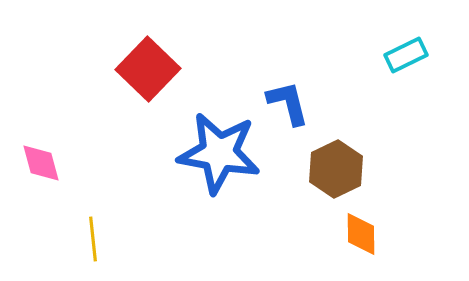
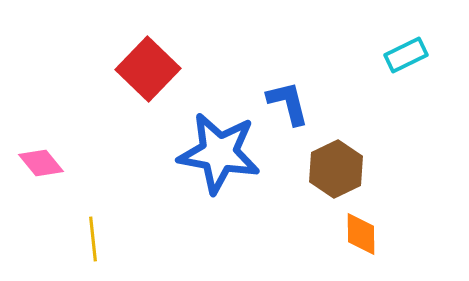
pink diamond: rotated 24 degrees counterclockwise
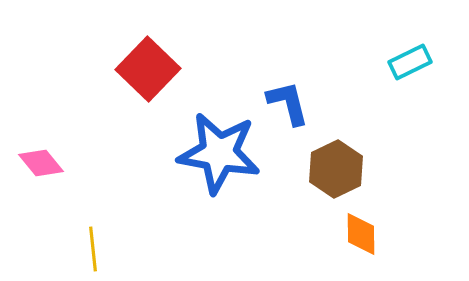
cyan rectangle: moved 4 px right, 7 px down
yellow line: moved 10 px down
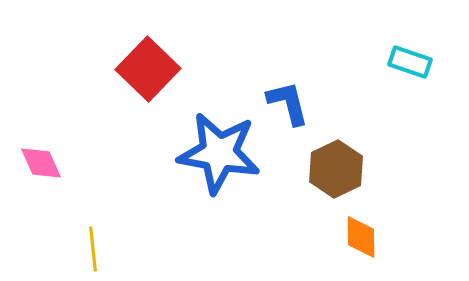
cyan rectangle: rotated 45 degrees clockwise
pink diamond: rotated 15 degrees clockwise
orange diamond: moved 3 px down
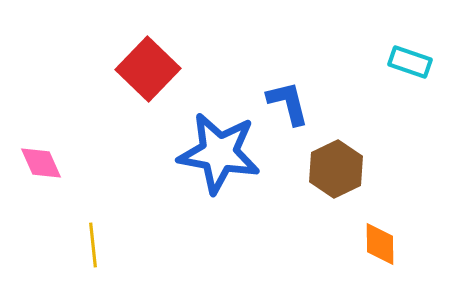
orange diamond: moved 19 px right, 7 px down
yellow line: moved 4 px up
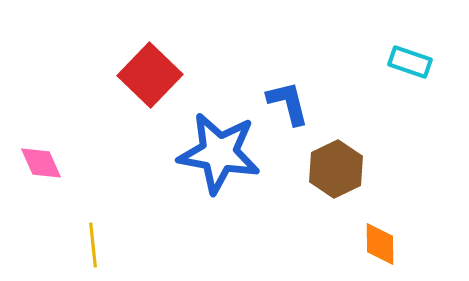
red square: moved 2 px right, 6 px down
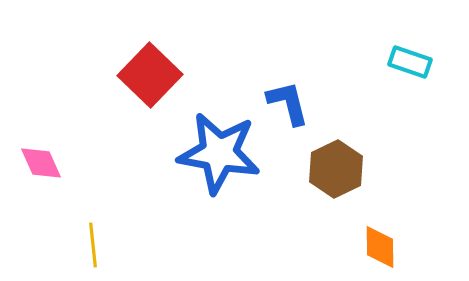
orange diamond: moved 3 px down
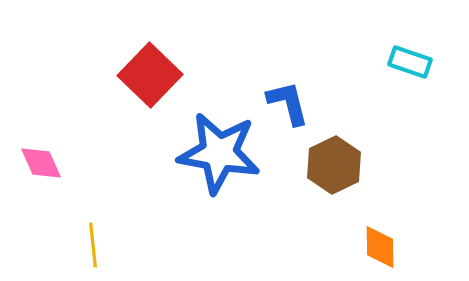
brown hexagon: moved 2 px left, 4 px up
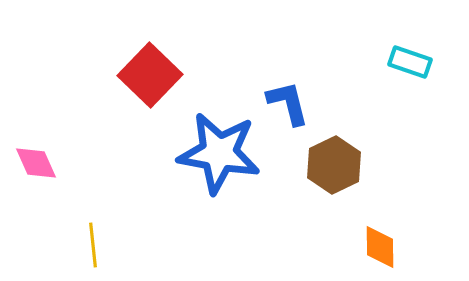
pink diamond: moved 5 px left
